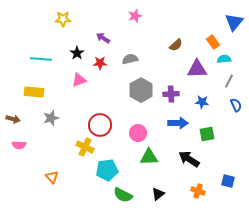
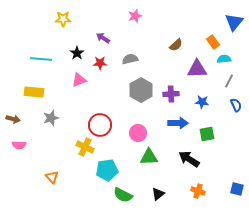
blue square: moved 9 px right, 8 px down
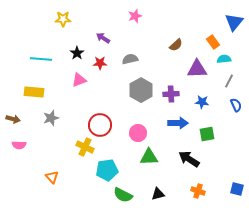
black triangle: rotated 24 degrees clockwise
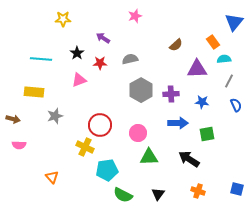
gray star: moved 4 px right, 2 px up
black triangle: rotated 40 degrees counterclockwise
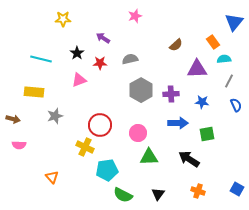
cyan line: rotated 10 degrees clockwise
blue square: rotated 16 degrees clockwise
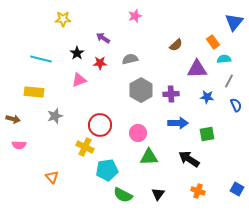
blue star: moved 5 px right, 5 px up
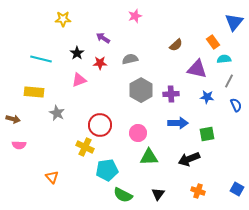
purple triangle: rotated 15 degrees clockwise
gray star: moved 2 px right, 3 px up; rotated 28 degrees counterclockwise
black arrow: rotated 55 degrees counterclockwise
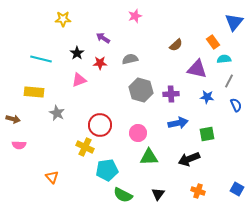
gray hexagon: rotated 15 degrees counterclockwise
blue arrow: rotated 12 degrees counterclockwise
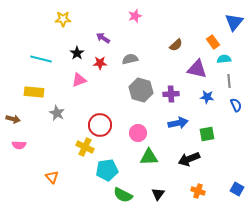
gray line: rotated 32 degrees counterclockwise
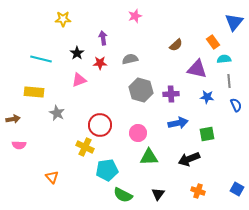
purple arrow: rotated 48 degrees clockwise
brown arrow: rotated 24 degrees counterclockwise
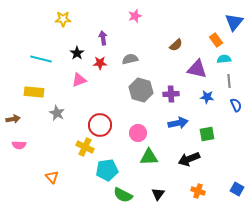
orange rectangle: moved 3 px right, 2 px up
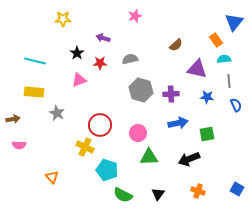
purple arrow: rotated 64 degrees counterclockwise
cyan line: moved 6 px left, 2 px down
cyan pentagon: rotated 25 degrees clockwise
